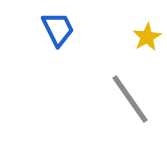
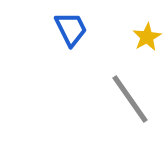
blue trapezoid: moved 13 px right
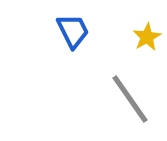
blue trapezoid: moved 2 px right, 2 px down
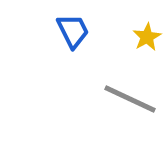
gray line: rotated 30 degrees counterclockwise
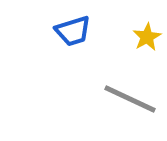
blue trapezoid: rotated 99 degrees clockwise
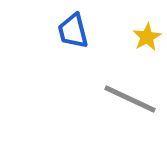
blue trapezoid: rotated 93 degrees clockwise
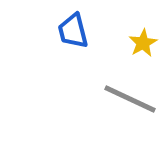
yellow star: moved 4 px left, 6 px down
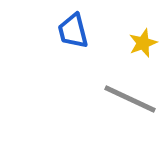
yellow star: rotated 8 degrees clockwise
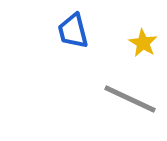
yellow star: rotated 20 degrees counterclockwise
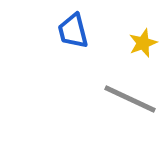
yellow star: rotated 20 degrees clockwise
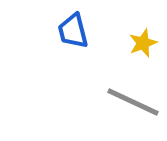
gray line: moved 3 px right, 3 px down
